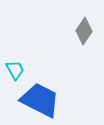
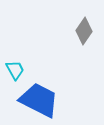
blue trapezoid: moved 1 px left
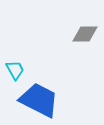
gray diamond: moved 1 px right, 3 px down; rotated 56 degrees clockwise
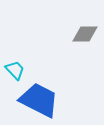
cyan trapezoid: rotated 15 degrees counterclockwise
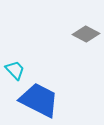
gray diamond: moved 1 px right; rotated 28 degrees clockwise
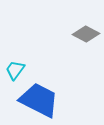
cyan trapezoid: rotated 100 degrees counterclockwise
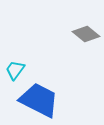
gray diamond: rotated 12 degrees clockwise
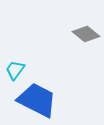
blue trapezoid: moved 2 px left
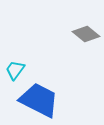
blue trapezoid: moved 2 px right
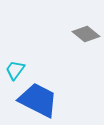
blue trapezoid: moved 1 px left
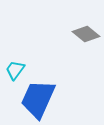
blue trapezoid: moved 1 px up; rotated 93 degrees counterclockwise
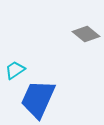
cyan trapezoid: rotated 20 degrees clockwise
